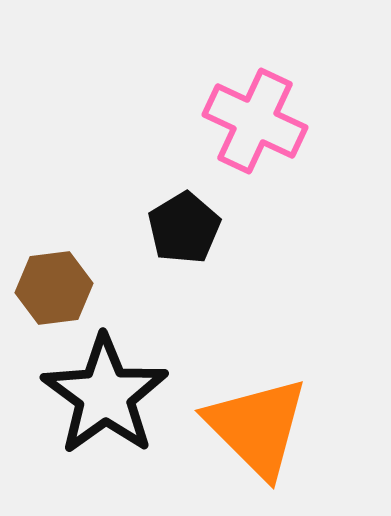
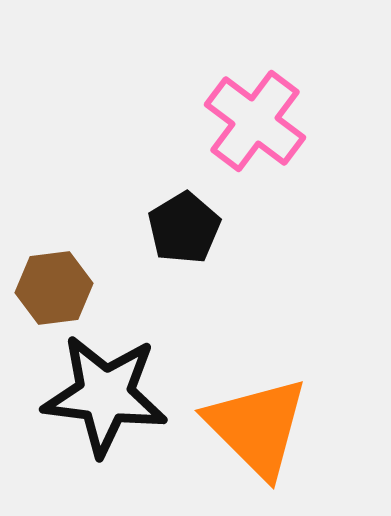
pink cross: rotated 12 degrees clockwise
black star: rotated 29 degrees counterclockwise
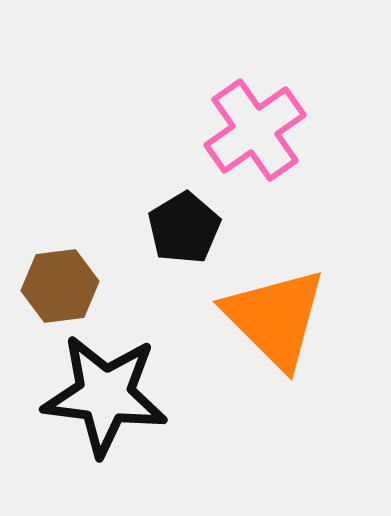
pink cross: moved 9 px down; rotated 18 degrees clockwise
brown hexagon: moved 6 px right, 2 px up
orange triangle: moved 18 px right, 109 px up
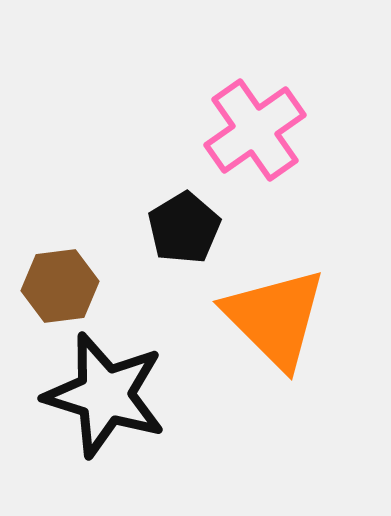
black star: rotated 10 degrees clockwise
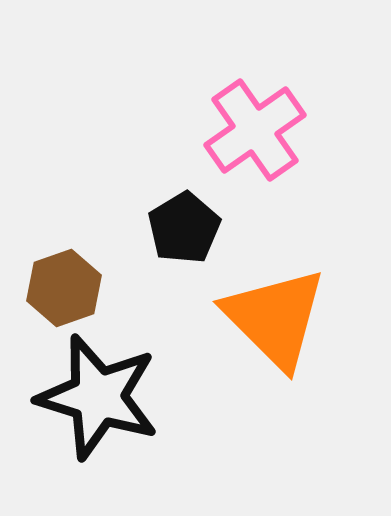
brown hexagon: moved 4 px right, 2 px down; rotated 12 degrees counterclockwise
black star: moved 7 px left, 2 px down
